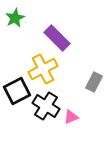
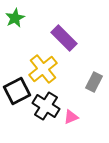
purple rectangle: moved 7 px right
yellow cross: rotated 12 degrees counterclockwise
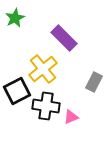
black cross: rotated 24 degrees counterclockwise
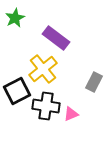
purple rectangle: moved 8 px left; rotated 8 degrees counterclockwise
pink triangle: moved 3 px up
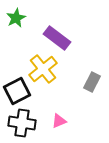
green star: moved 1 px right
purple rectangle: moved 1 px right
gray rectangle: moved 2 px left
black cross: moved 24 px left, 17 px down
pink triangle: moved 12 px left, 7 px down
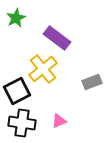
gray rectangle: rotated 42 degrees clockwise
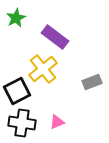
purple rectangle: moved 2 px left, 1 px up
pink triangle: moved 2 px left, 1 px down
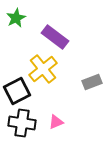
pink triangle: moved 1 px left
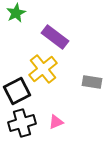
green star: moved 5 px up
gray rectangle: rotated 30 degrees clockwise
black cross: rotated 24 degrees counterclockwise
